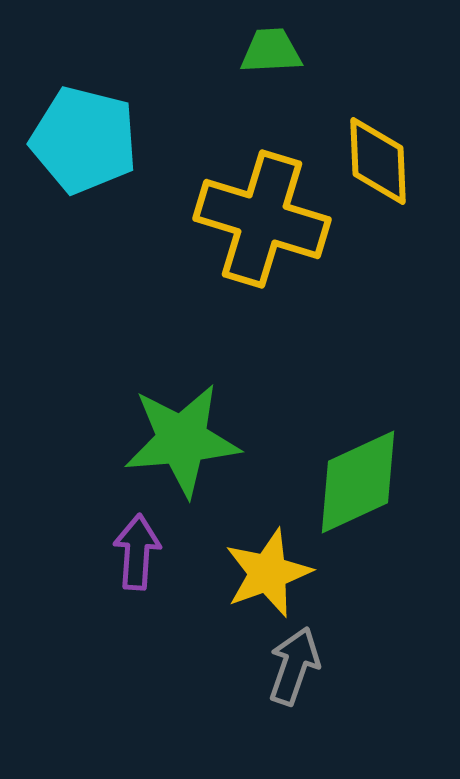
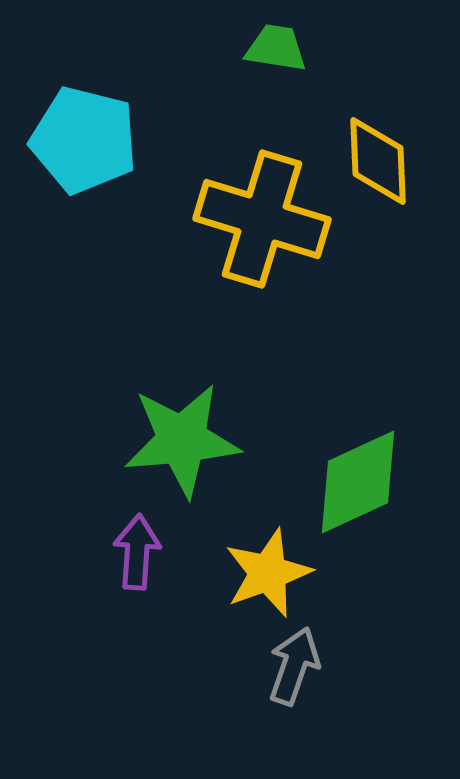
green trapezoid: moved 5 px right, 3 px up; rotated 12 degrees clockwise
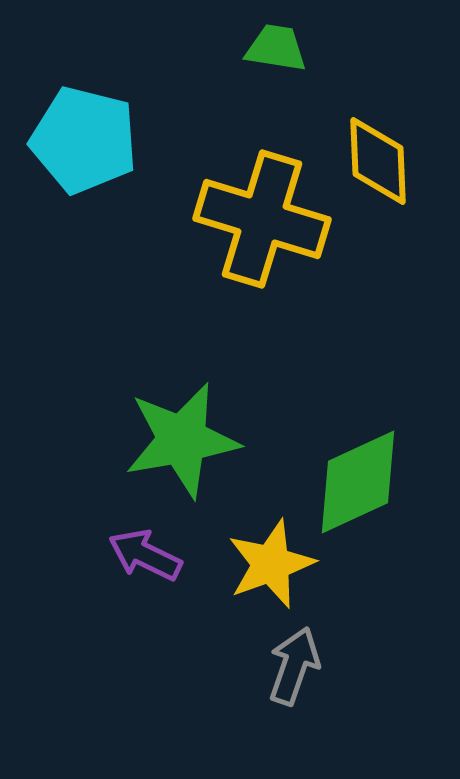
green star: rotated 5 degrees counterclockwise
purple arrow: moved 8 px right, 3 px down; rotated 68 degrees counterclockwise
yellow star: moved 3 px right, 9 px up
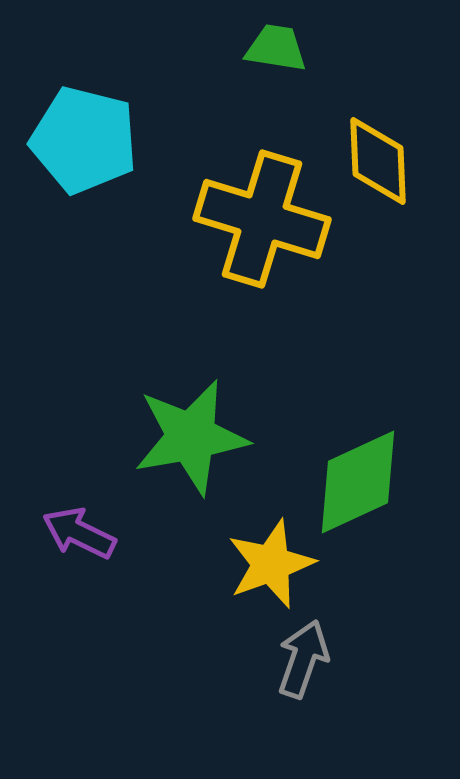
green star: moved 9 px right, 3 px up
purple arrow: moved 66 px left, 22 px up
gray arrow: moved 9 px right, 7 px up
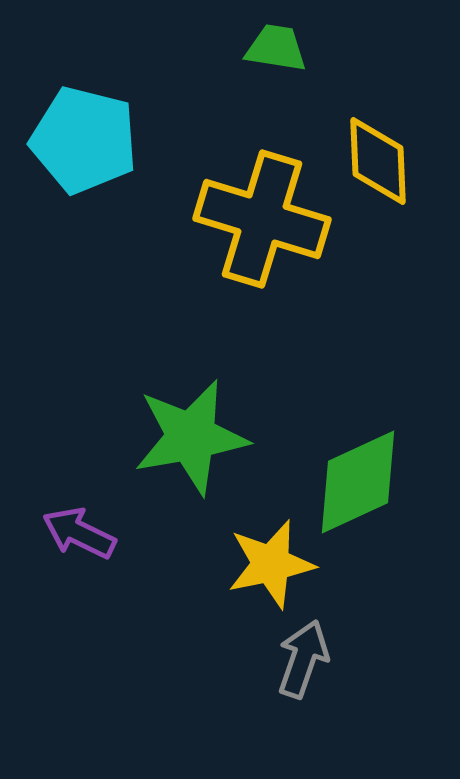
yellow star: rotated 8 degrees clockwise
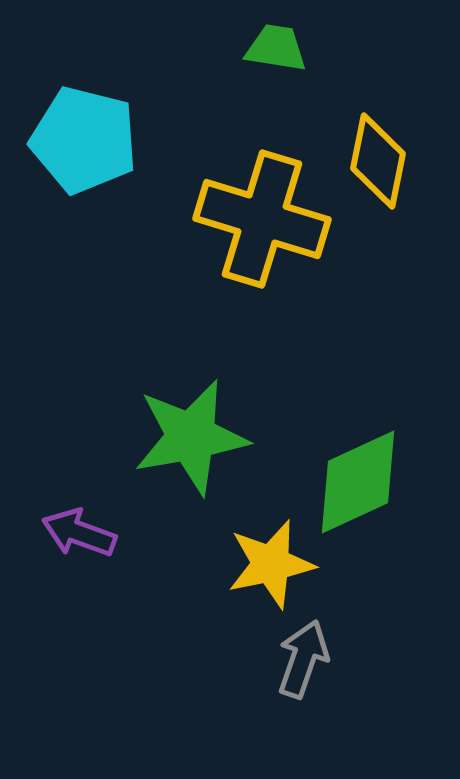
yellow diamond: rotated 14 degrees clockwise
purple arrow: rotated 6 degrees counterclockwise
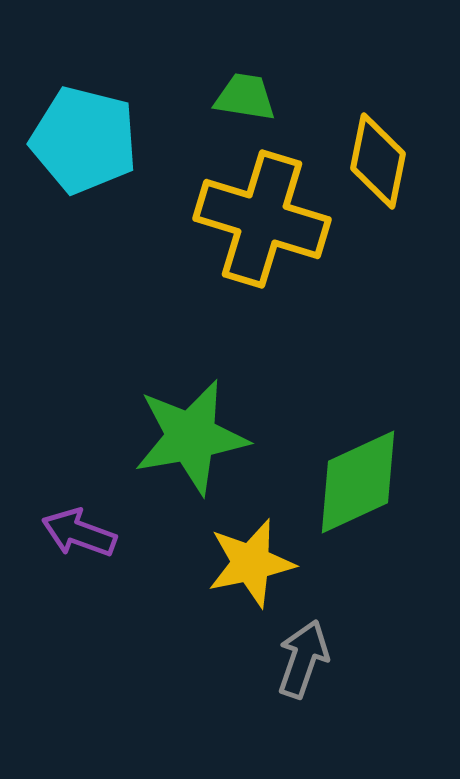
green trapezoid: moved 31 px left, 49 px down
yellow star: moved 20 px left, 1 px up
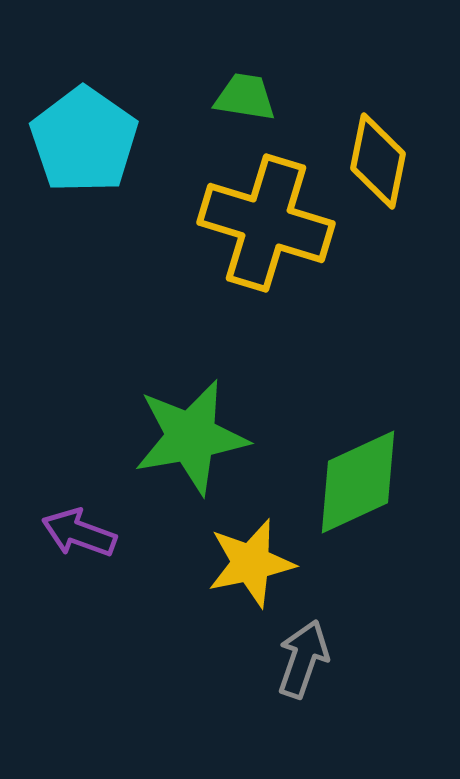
cyan pentagon: rotated 21 degrees clockwise
yellow cross: moved 4 px right, 4 px down
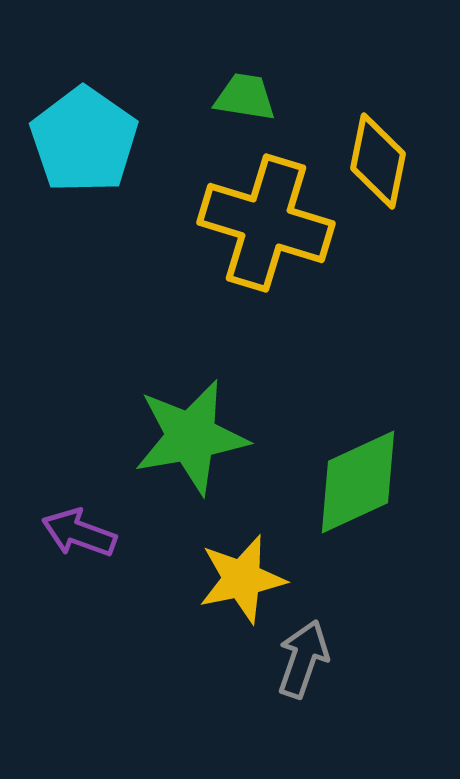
yellow star: moved 9 px left, 16 px down
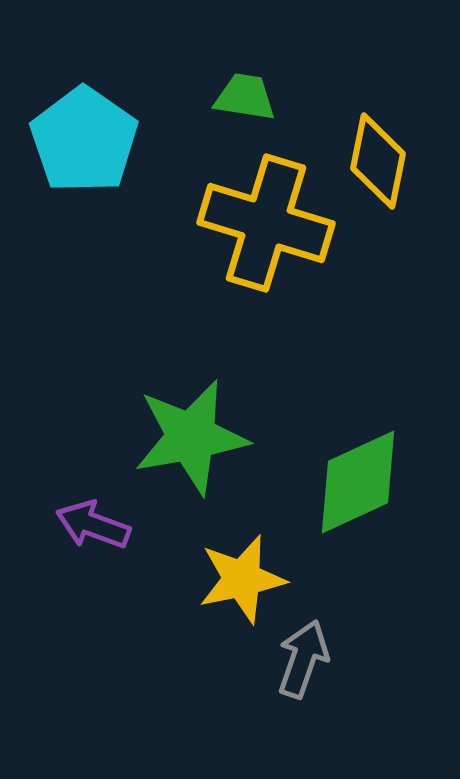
purple arrow: moved 14 px right, 8 px up
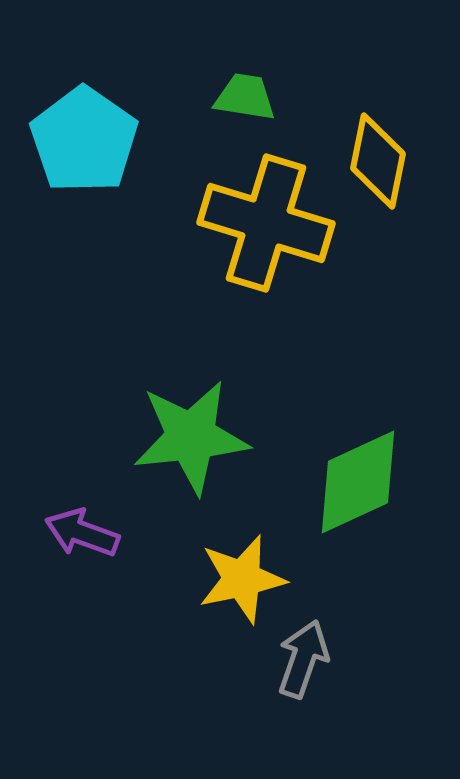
green star: rotated 4 degrees clockwise
purple arrow: moved 11 px left, 8 px down
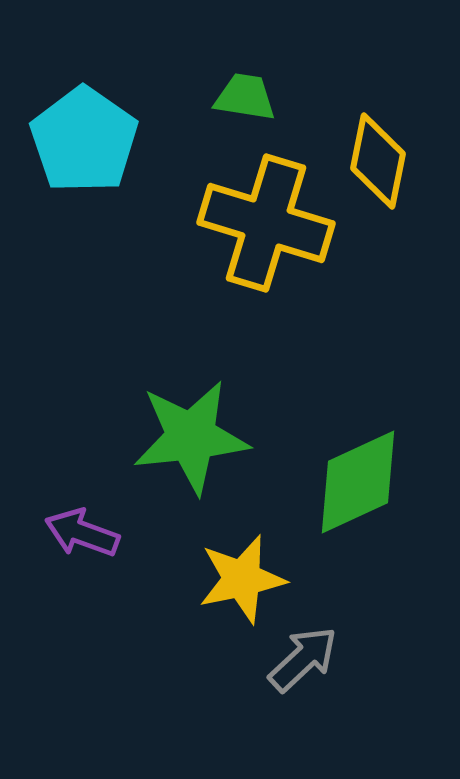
gray arrow: rotated 28 degrees clockwise
